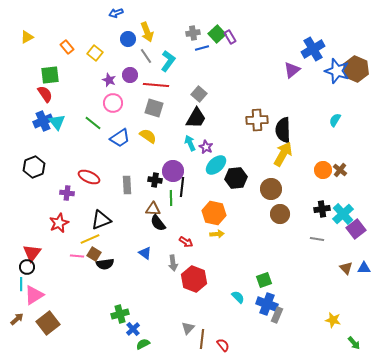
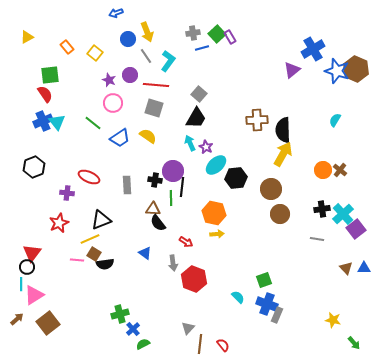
pink line at (77, 256): moved 4 px down
brown line at (202, 339): moved 2 px left, 5 px down
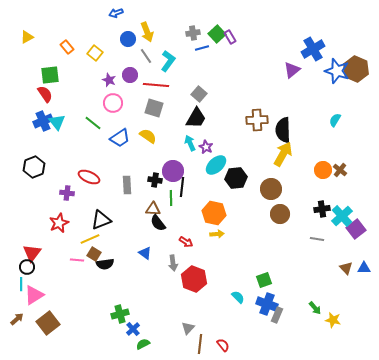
cyan cross at (343, 214): moved 1 px left, 2 px down
green arrow at (354, 343): moved 39 px left, 35 px up
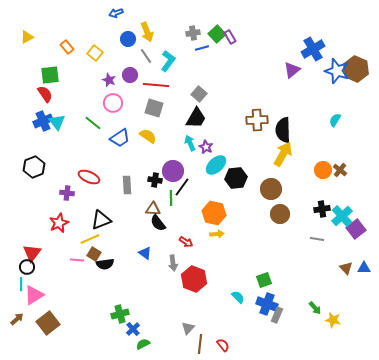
black line at (182, 187): rotated 30 degrees clockwise
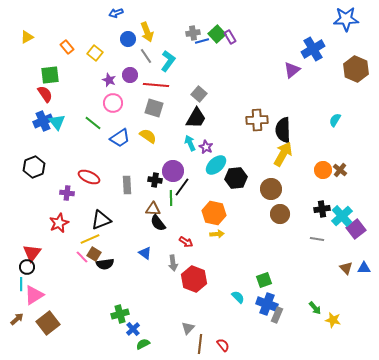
blue line at (202, 48): moved 7 px up
blue star at (337, 71): moved 9 px right, 52 px up; rotated 20 degrees counterclockwise
pink line at (77, 260): moved 5 px right, 3 px up; rotated 40 degrees clockwise
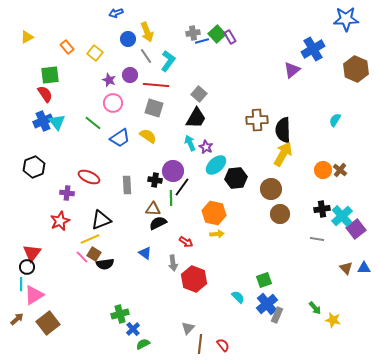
red star at (59, 223): moved 1 px right, 2 px up
black semicircle at (158, 223): rotated 102 degrees clockwise
blue cross at (267, 304): rotated 30 degrees clockwise
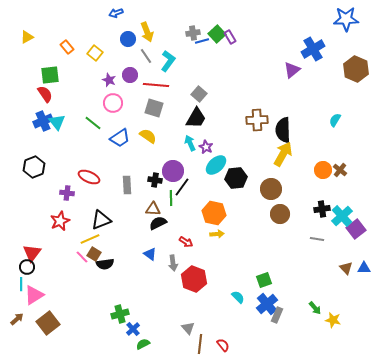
blue triangle at (145, 253): moved 5 px right, 1 px down
gray triangle at (188, 328): rotated 24 degrees counterclockwise
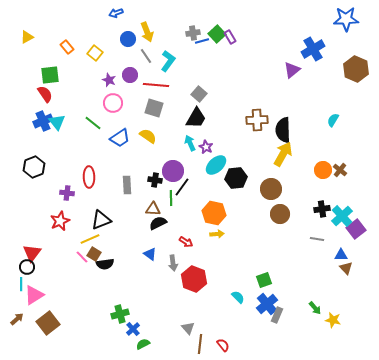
cyan semicircle at (335, 120): moved 2 px left
red ellipse at (89, 177): rotated 65 degrees clockwise
blue triangle at (364, 268): moved 23 px left, 13 px up
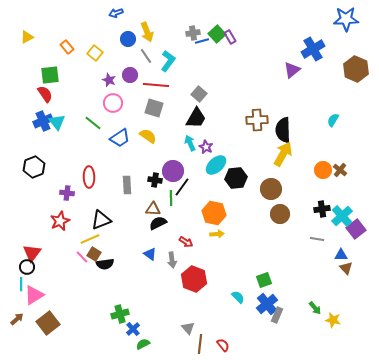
gray arrow at (173, 263): moved 1 px left, 3 px up
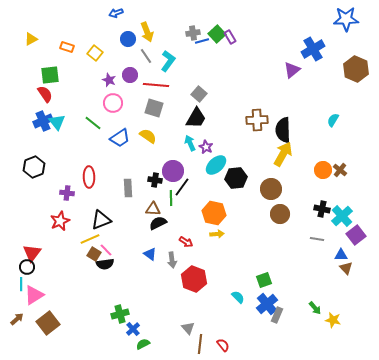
yellow triangle at (27, 37): moved 4 px right, 2 px down
orange rectangle at (67, 47): rotated 32 degrees counterclockwise
gray rectangle at (127, 185): moved 1 px right, 3 px down
black cross at (322, 209): rotated 21 degrees clockwise
purple square at (356, 229): moved 6 px down
pink line at (82, 257): moved 24 px right, 7 px up
